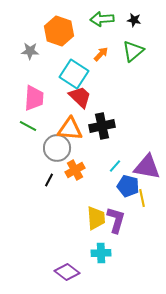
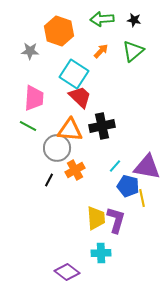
orange arrow: moved 3 px up
orange triangle: moved 1 px down
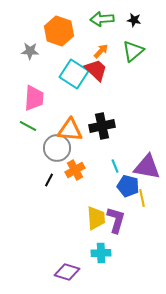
red trapezoid: moved 16 px right, 27 px up
cyan line: rotated 64 degrees counterclockwise
purple diamond: rotated 20 degrees counterclockwise
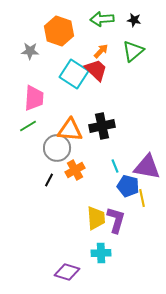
green line: rotated 60 degrees counterclockwise
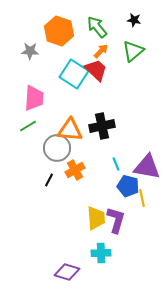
green arrow: moved 5 px left, 8 px down; rotated 55 degrees clockwise
cyan line: moved 1 px right, 2 px up
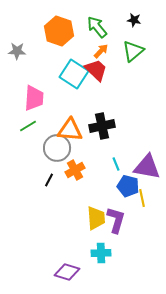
gray star: moved 13 px left
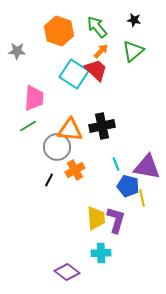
gray circle: moved 1 px up
purple diamond: rotated 20 degrees clockwise
